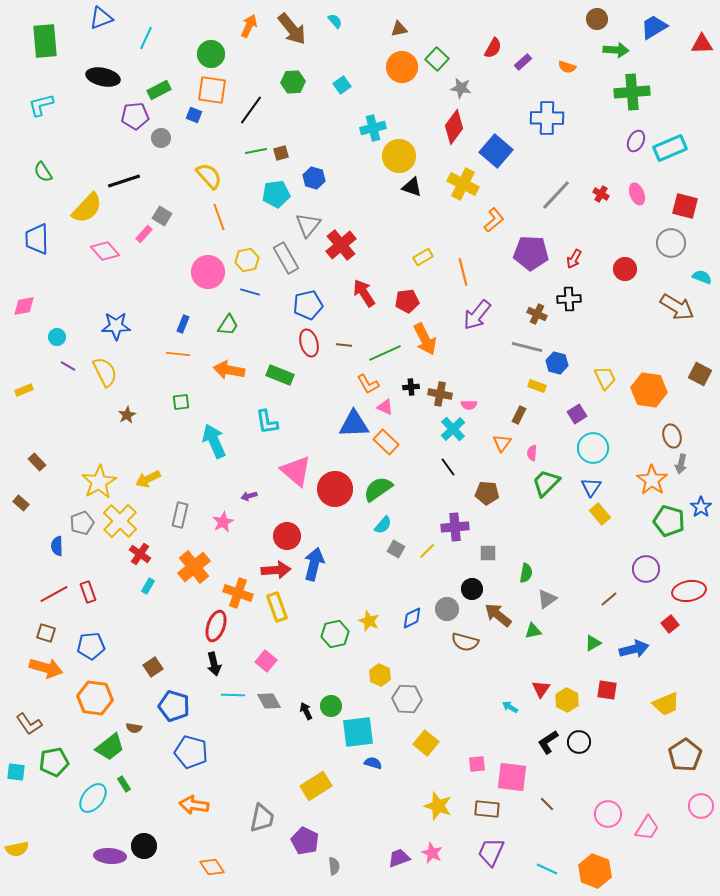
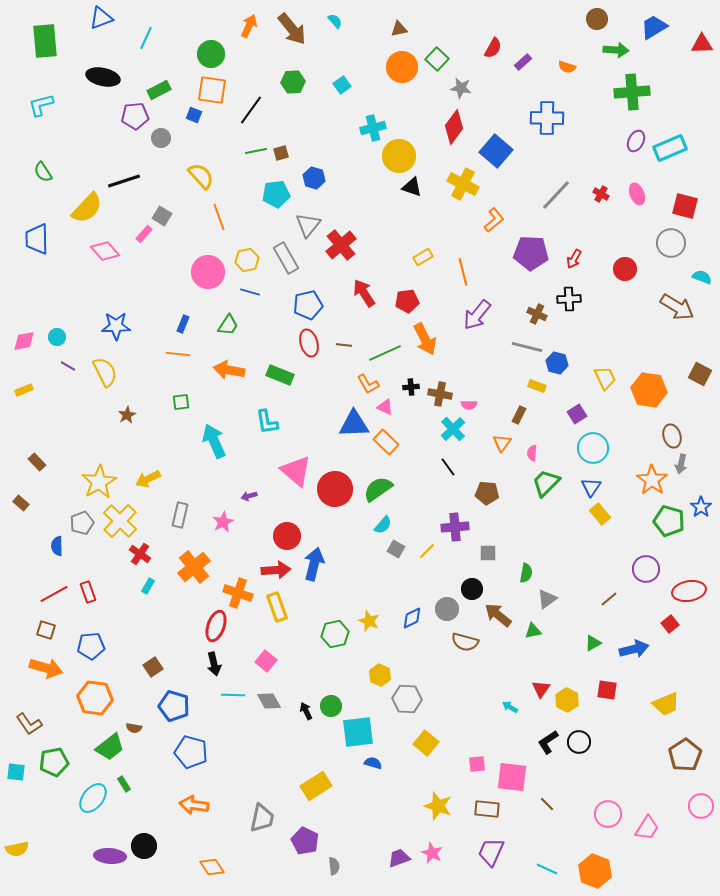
yellow semicircle at (209, 176): moved 8 px left
pink diamond at (24, 306): moved 35 px down
brown square at (46, 633): moved 3 px up
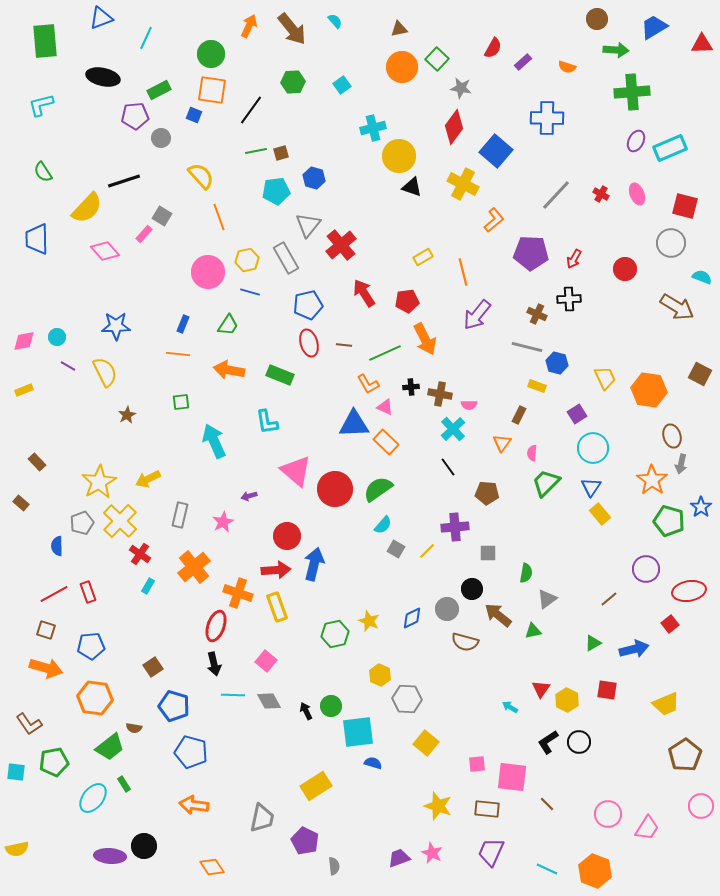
cyan pentagon at (276, 194): moved 3 px up
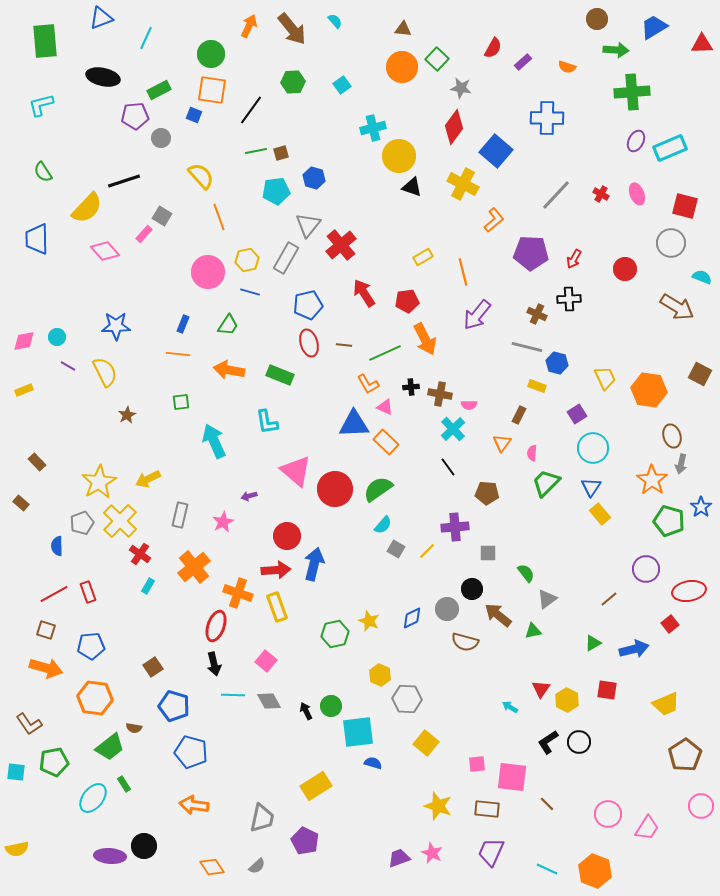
brown triangle at (399, 29): moved 4 px right; rotated 18 degrees clockwise
gray rectangle at (286, 258): rotated 60 degrees clockwise
green semicircle at (526, 573): rotated 48 degrees counterclockwise
gray semicircle at (334, 866): moved 77 px left; rotated 54 degrees clockwise
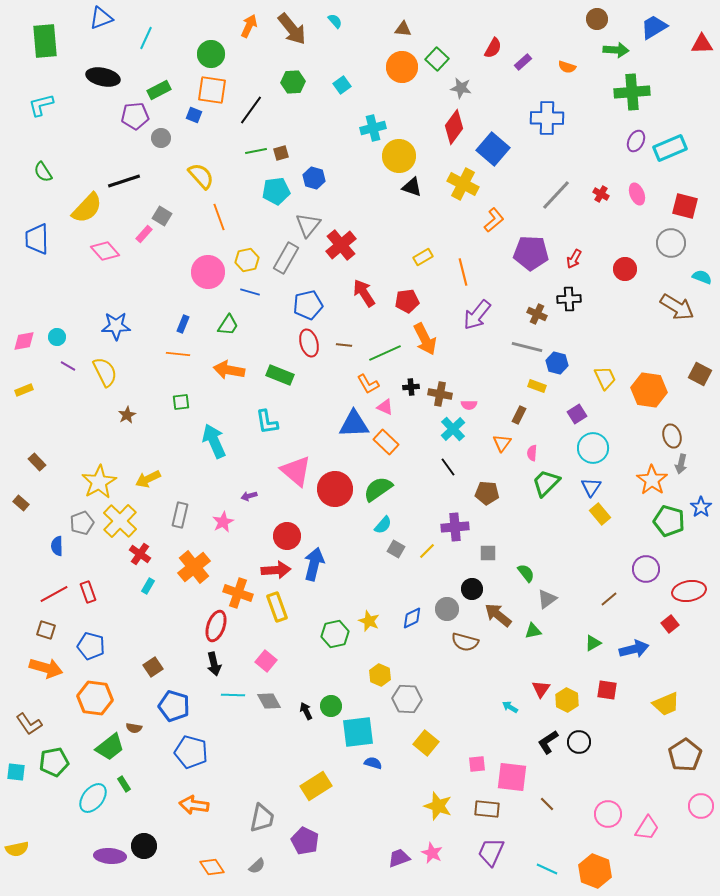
blue square at (496, 151): moved 3 px left, 2 px up
blue pentagon at (91, 646): rotated 20 degrees clockwise
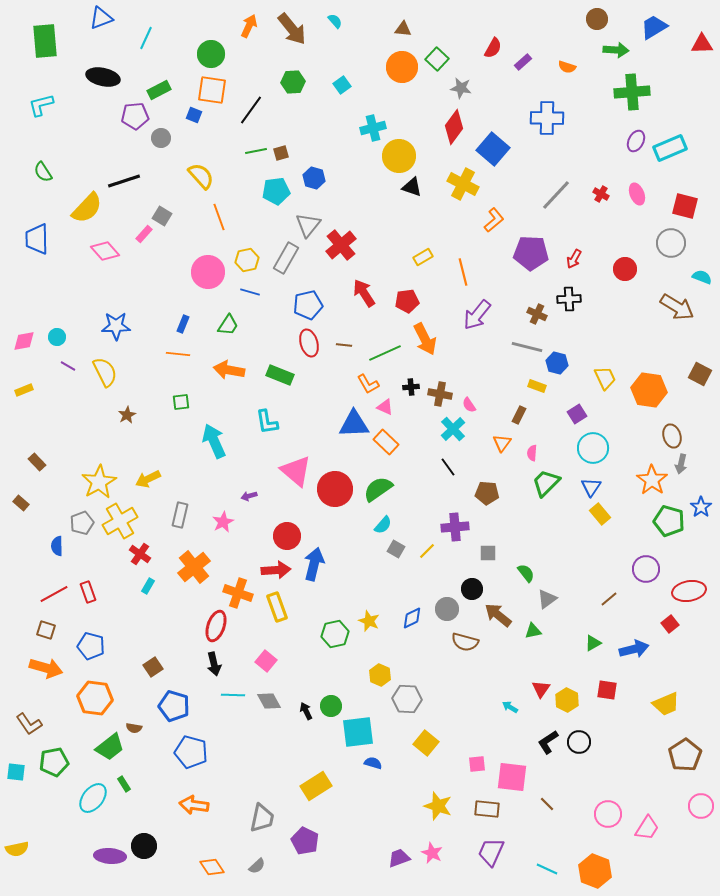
pink semicircle at (469, 405): rotated 56 degrees clockwise
yellow cross at (120, 521): rotated 16 degrees clockwise
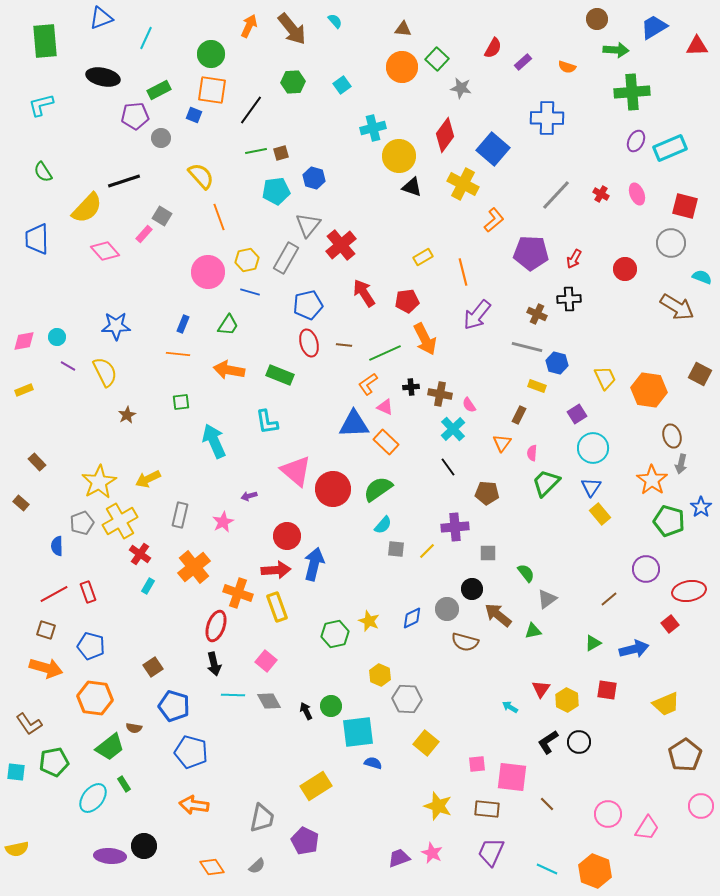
red triangle at (702, 44): moved 5 px left, 2 px down
red diamond at (454, 127): moved 9 px left, 8 px down
orange L-shape at (368, 384): rotated 85 degrees clockwise
red circle at (335, 489): moved 2 px left
gray square at (396, 549): rotated 24 degrees counterclockwise
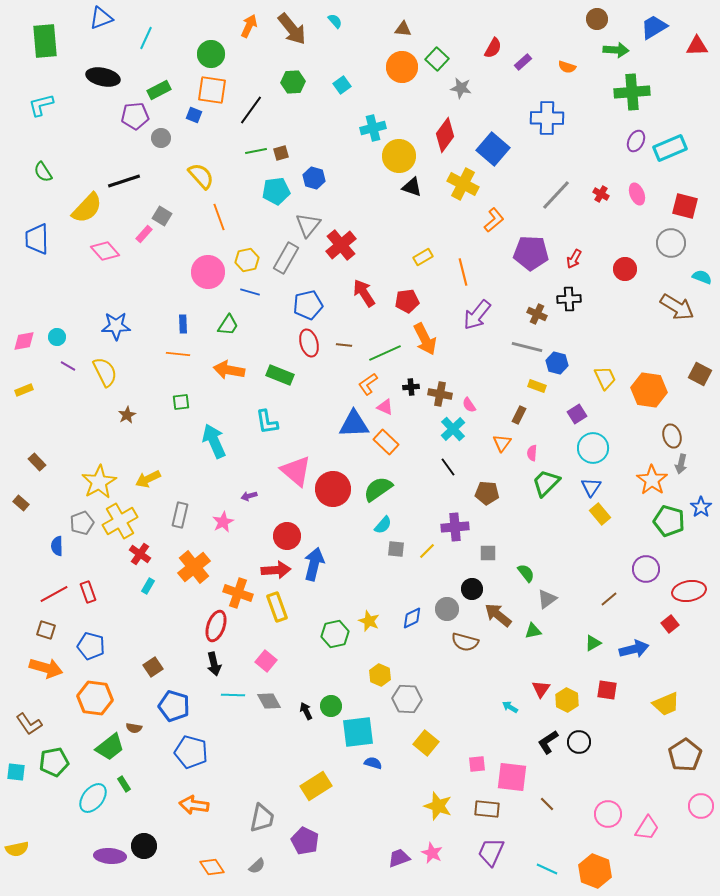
blue rectangle at (183, 324): rotated 24 degrees counterclockwise
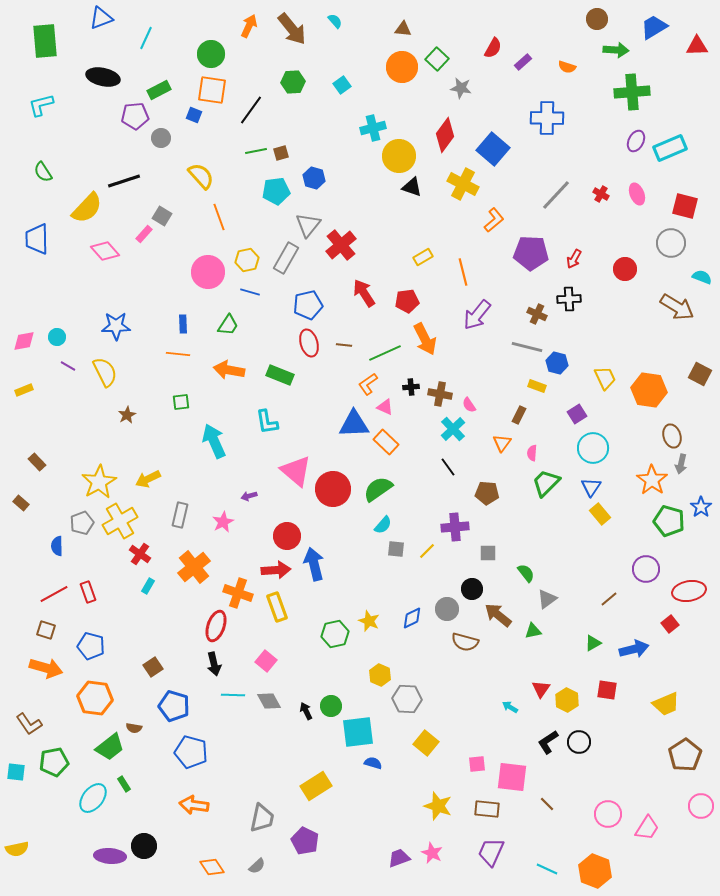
blue arrow at (314, 564): rotated 28 degrees counterclockwise
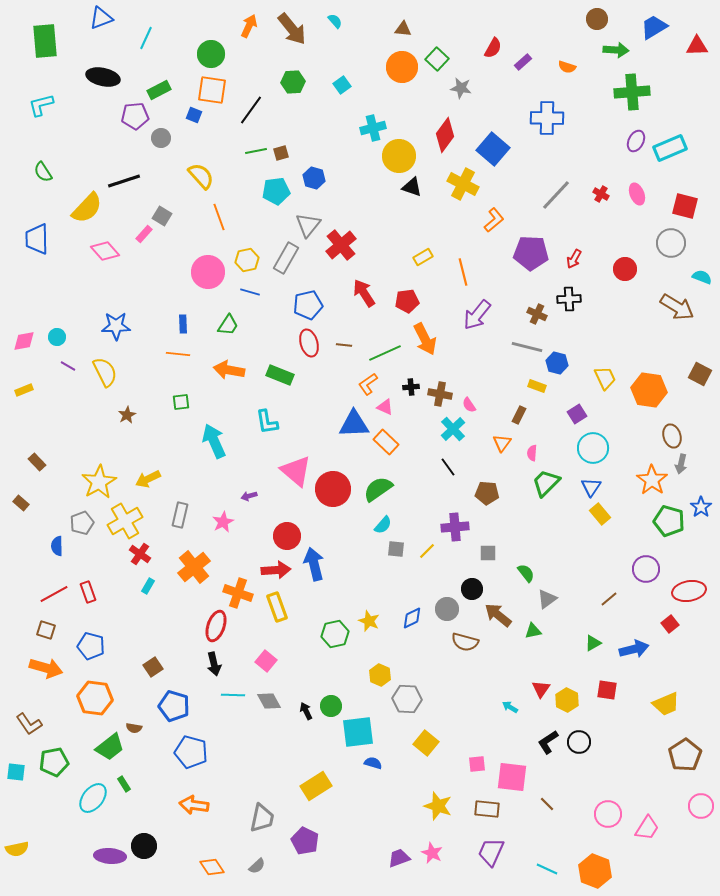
yellow cross at (120, 521): moved 5 px right
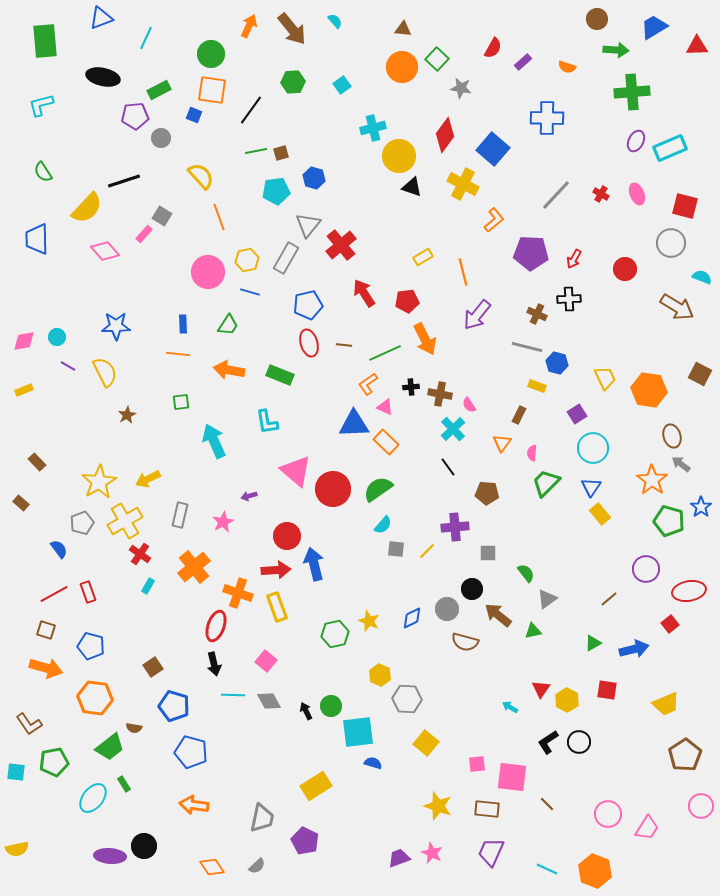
gray arrow at (681, 464): rotated 114 degrees clockwise
blue semicircle at (57, 546): moved 2 px right, 3 px down; rotated 144 degrees clockwise
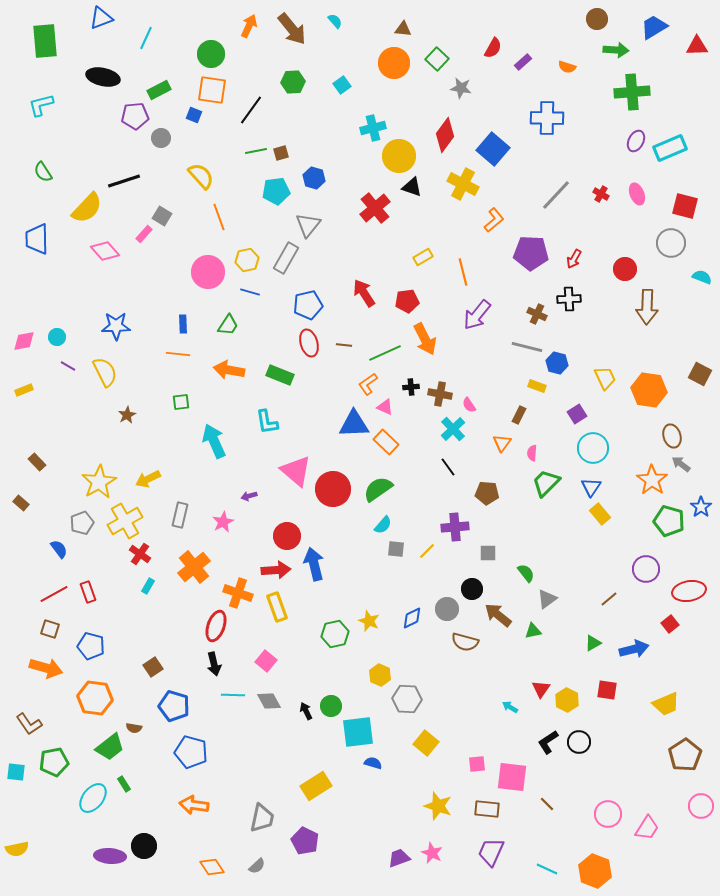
orange circle at (402, 67): moved 8 px left, 4 px up
red cross at (341, 245): moved 34 px right, 37 px up
brown arrow at (677, 307): moved 30 px left; rotated 60 degrees clockwise
brown square at (46, 630): moved 4 px right, 1 px up
